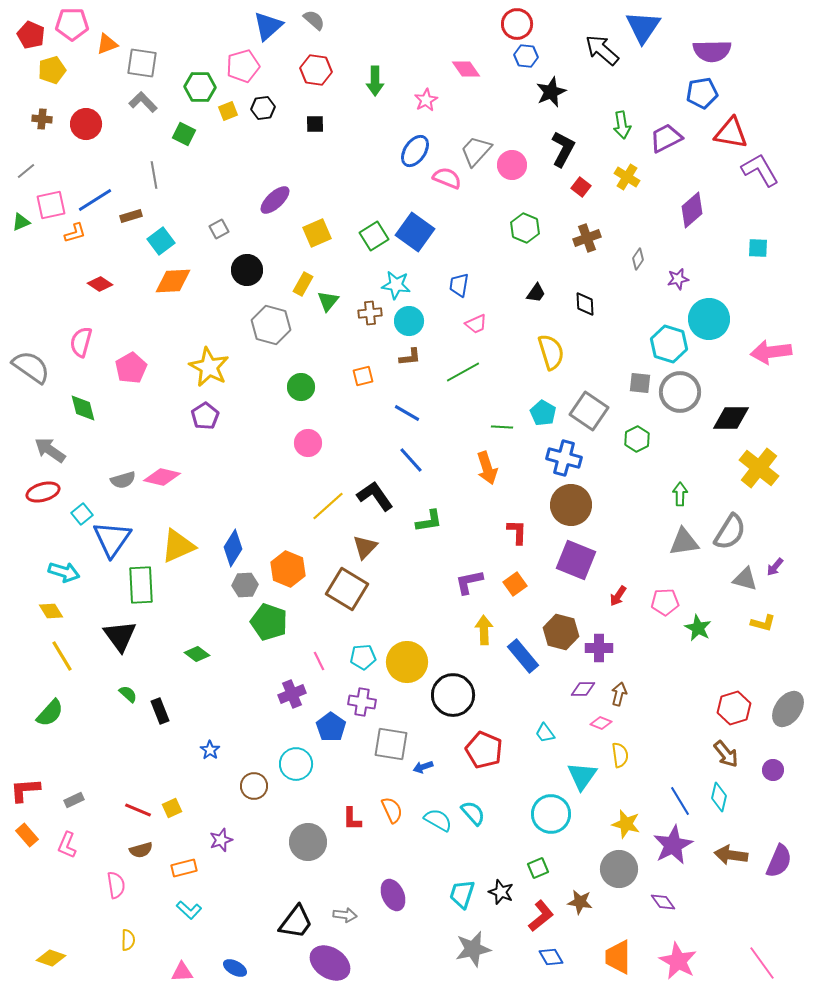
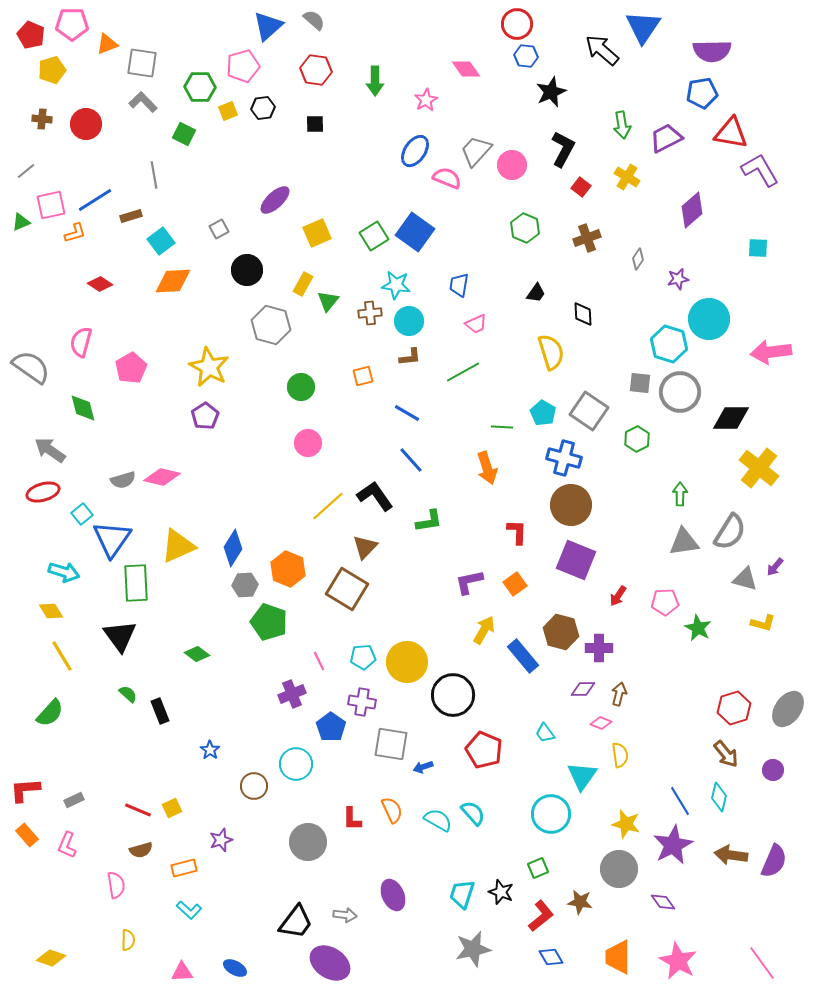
black diamond at (585, 304): moved 2 px left, 10 px down
green rectangle at (141, 585): moved 5 px left, 2 px up
yellow arrow at (484, 630): rotated 32 degrees clockwise
purple semicircle at (779, 861): moved 5 px left
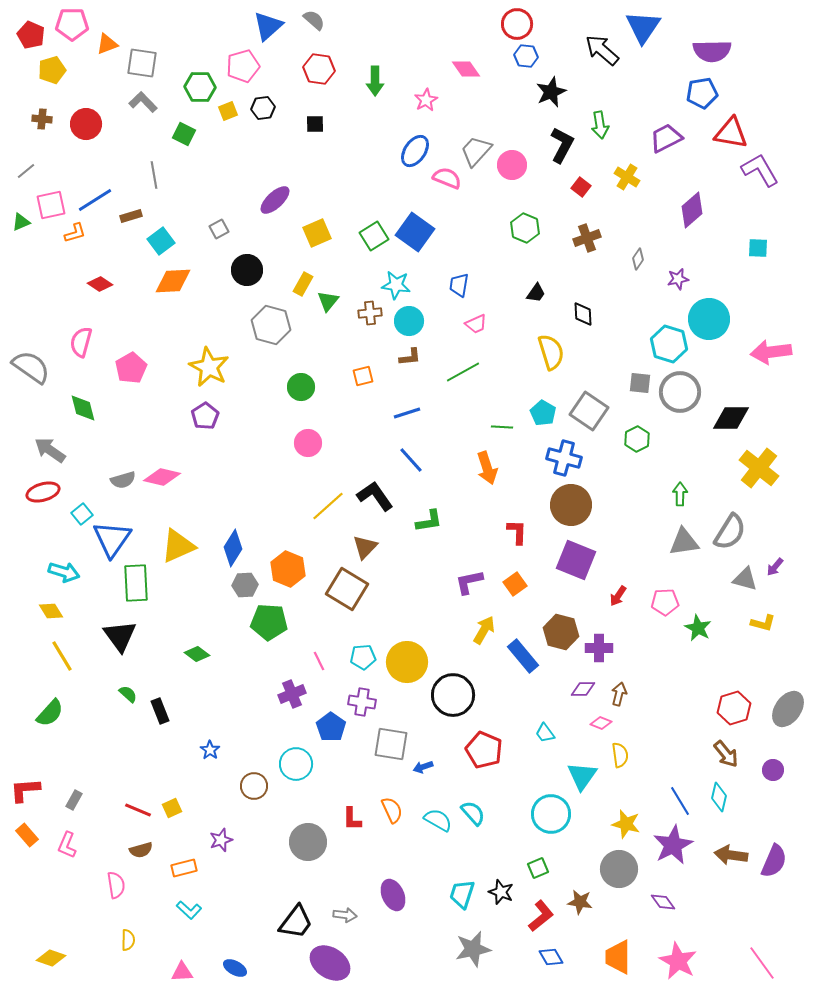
red hexagon at (316, 70): moved 3 px right, 1 px up
green arrow at (622, 125): moved 22 px left
black L-shape at (563, 149): moved 1 px left, 4 px up
blue line at (407, 413): rotated 48 degrees counterclockwise
green pentagon at (269, 622): rotated 15 degrees counterclockwise
gray rectangle at (74, 800): rotated 36 degrees counterclockwise
